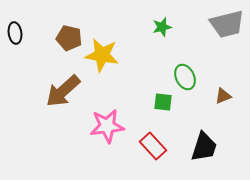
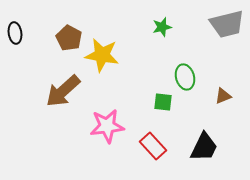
brown pentagon: rotated 15 degrees clockwise
green ellipse: rotated 10 degrees clockwise
black trapezoid: rotated 8 degrees clockwise
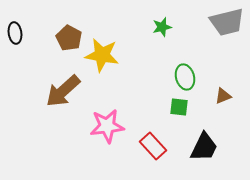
gray trapezoid: moved 2 px up
green square: moved 16 px right, 5 px down
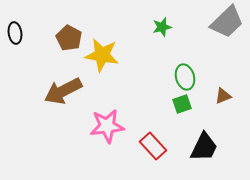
gray trapezoid: rotated 30 degrees counterclockwise
brown arrow: rotated 15 degrees clockwise
green square: moved 3 px right, 3 px up; rotated 24 degrees counterclockwise
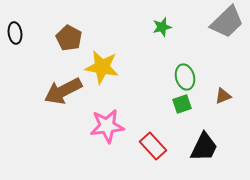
yellow star: moved 12 px down
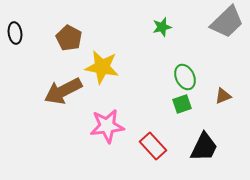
green ellipse: rotated 10 degrees counterclockwise
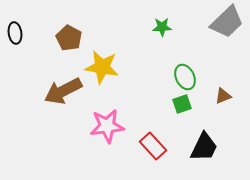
green star: rotated 12 degrees clockwise
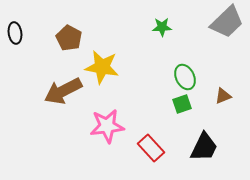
red rectangle: moved 2 px left, 2 px down
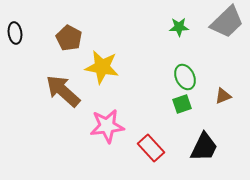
green star: moved 17 px right
brown arrow: rotated 69 degrees clockwise
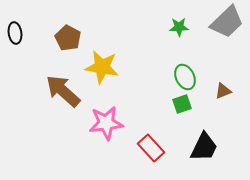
brown pentagon: moved 1 px left
brown triangle: moved 5 px up
pink star: moved 1 px left, 3 px up
